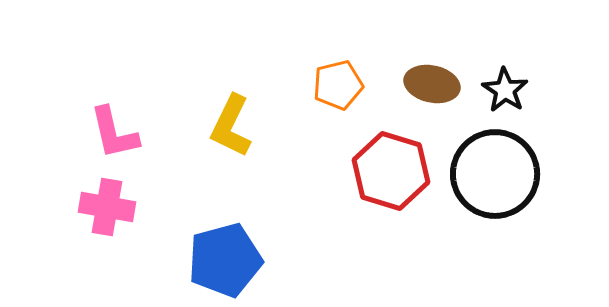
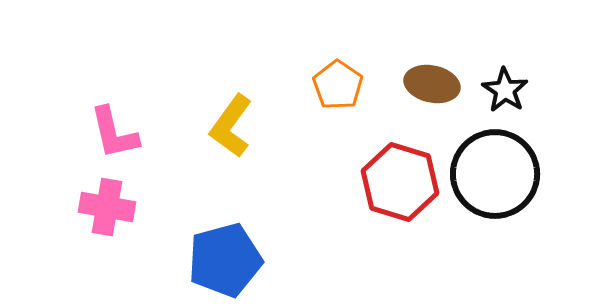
orange pentagon: rotated 24 degrees counterclockwise
yellow L-shape: rotated 10 degrees clockwise
red hexagon: moved 9 px right, 11 px down
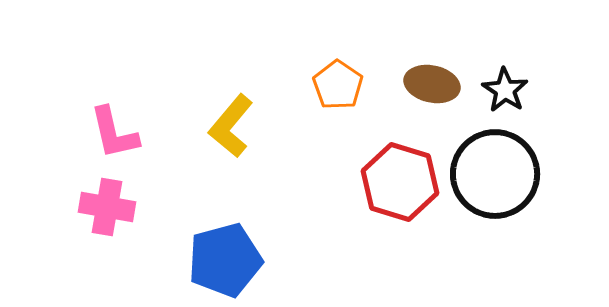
yellow L-shape: rotated 4 degrees clockwise
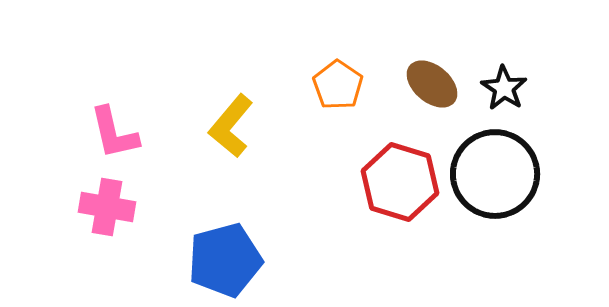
brown ellipse: rotated 28 degrees clockwise
black star: moved 1 px left, 2 px up
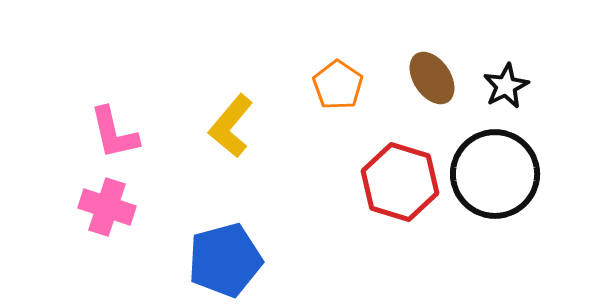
brown ellipse: moved 6 px up; rotated 16 degrees clockwise
black star: moved 2 px right, 2 px up; rotated 12 degrees clockwise
pink cross: rotated 8 degrees clockwise
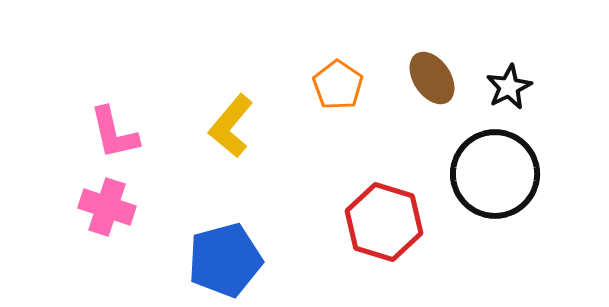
black star: moved 3 px right, 1 px down
red hexagon: moved 16 px left, 40 px down
